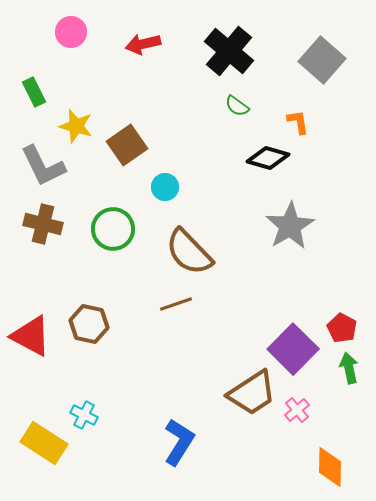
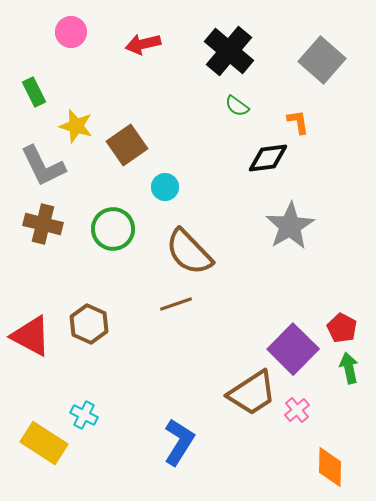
black diamond: rotated 24 degrees counterclockwise
brown hexagon: rotated 12 degrees clockwise
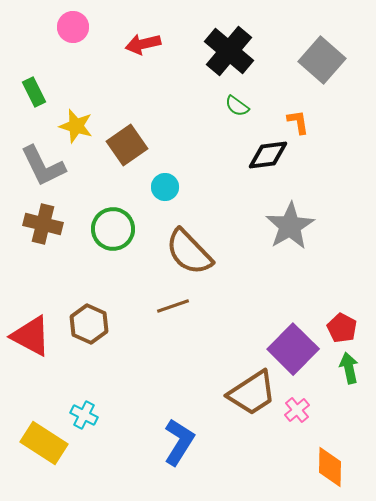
pink circle: moved 2 px right, 5 px up
black diamond: moved 3 px up
brown line: moved 3 px left, 2 px down
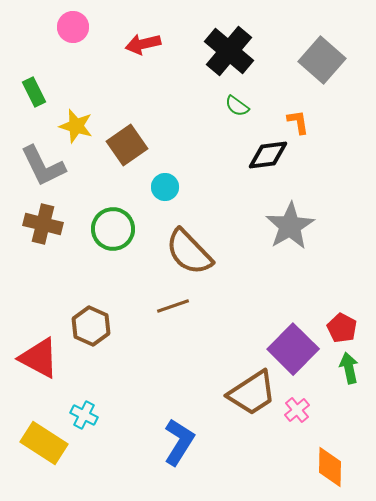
brown hexagon: moved 2 px right, 2 px down
red triangle: moved 8 px right, 22 px down
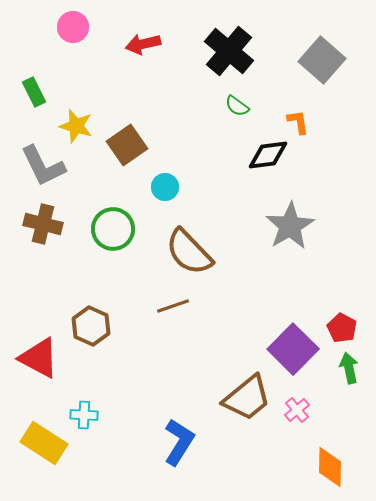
brown trapezoid: moved 5 px left, 5 px down; rotated 6 degrees counterclockwise
cyan cross: rotated 24 degrees counterclockwise
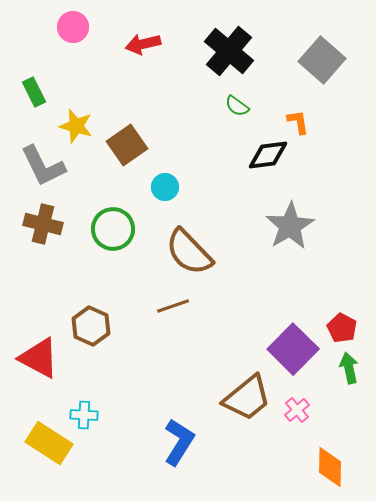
yellow rectangle: moved 5 px right
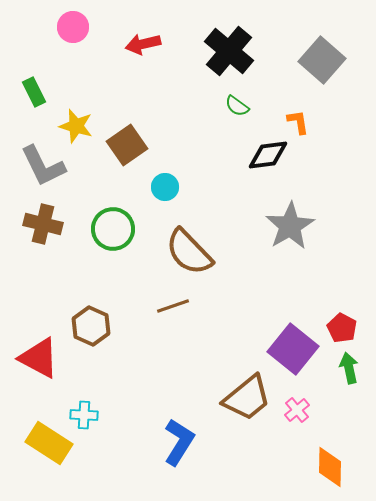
purple square: rotated 6 degrees counterclockwise
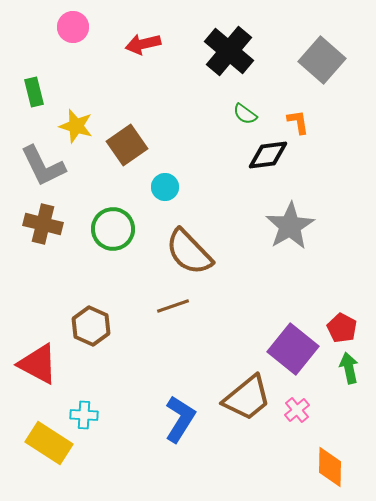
green rectangle: rotated 12 degrees clockwise
green semicircle: moved 8 px right, 8 px down
red triangle: moved 1 px left, 6 px down
blue L-shape: moved 1 px right, 23 px up
